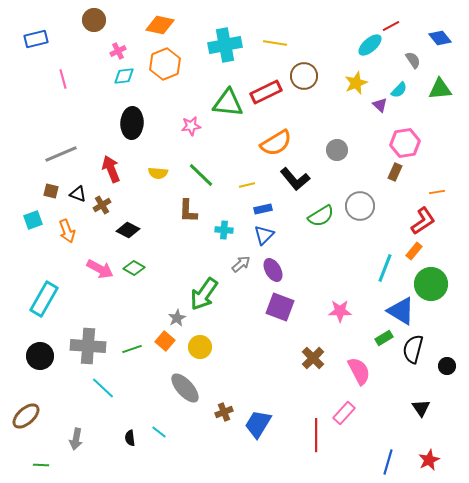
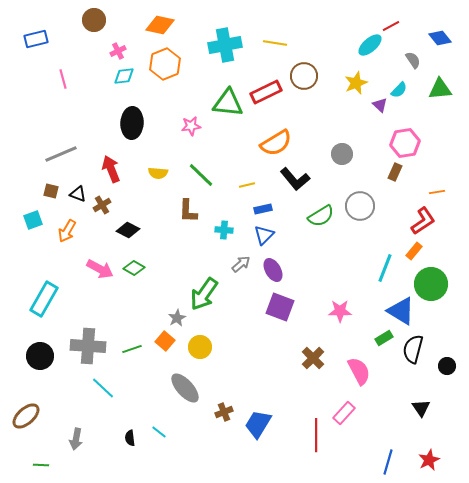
gray circle at (337, 150): moved 5 px right, 4 px down
orange arrow at (67, 231): rotated 50 degrees clockwise
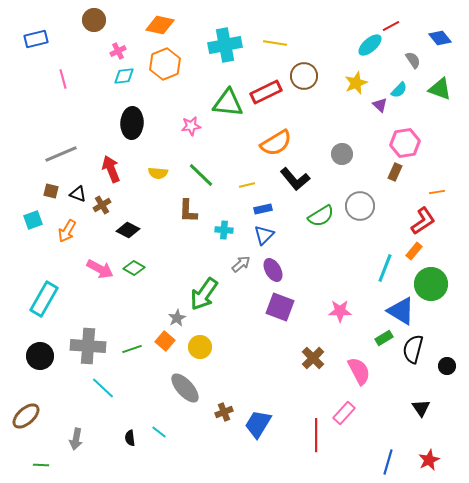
green triangle at (440, 89): rotated 25 degrees clockwise
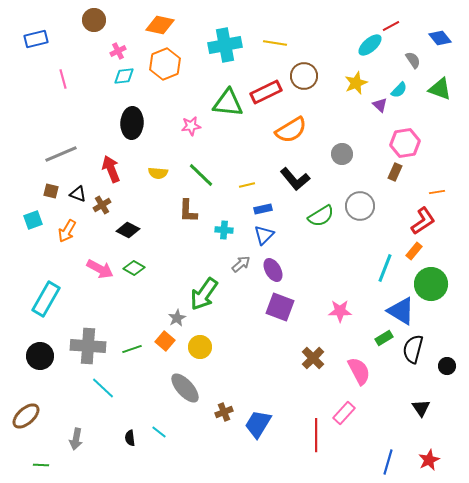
orange semicircle at (276, 143): moved 15 px right, 13 px up
cyan rectangle at (44, 299): moved 2 px right
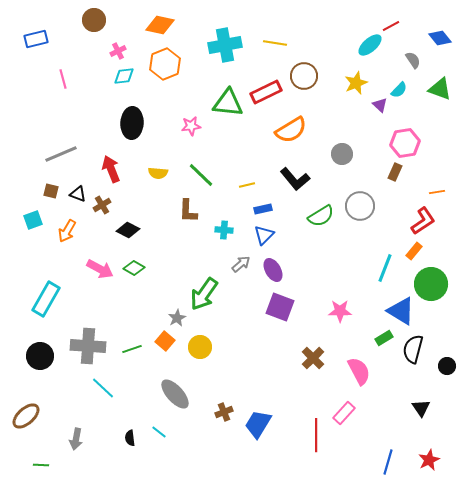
gray ellipse at (185, 388): moved 10 px left, 6 px down
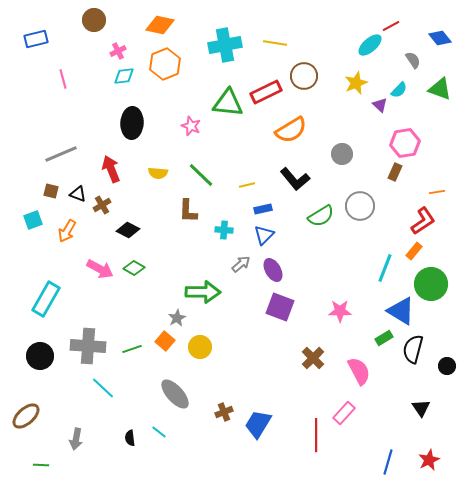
pink star at (191, 126): rotated 30 degrees clockwise
green arrow at (204, 294): moved 1 px left, 2 px up; rotated 124 degrees counterclockwise
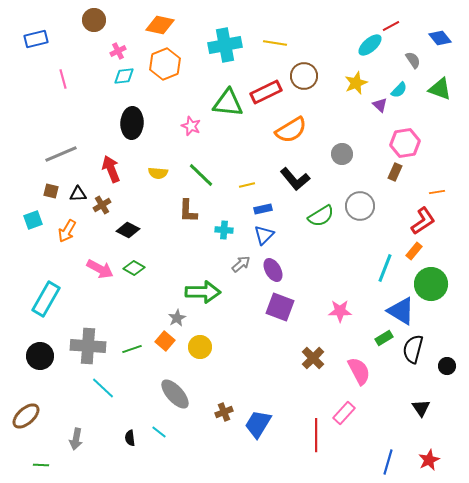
black triangle at (78, 194): rotated 24 degrees counterclockwise
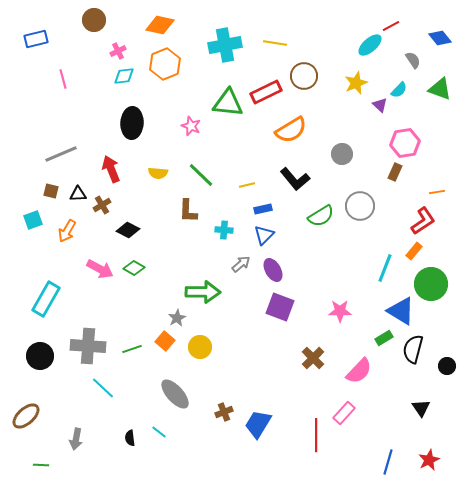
pink semicircle at (359, 371): rotated 72 degrees clockwise
